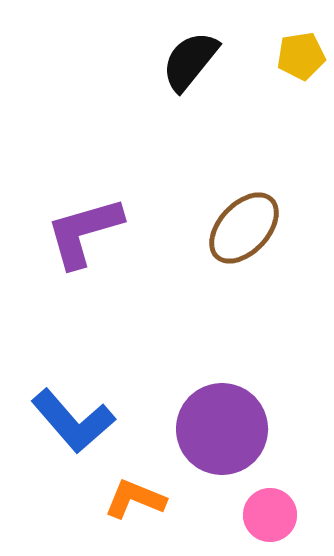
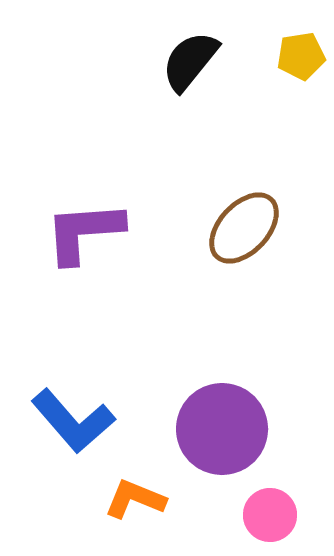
purple L-shape: rotated 12 degrees clockwise
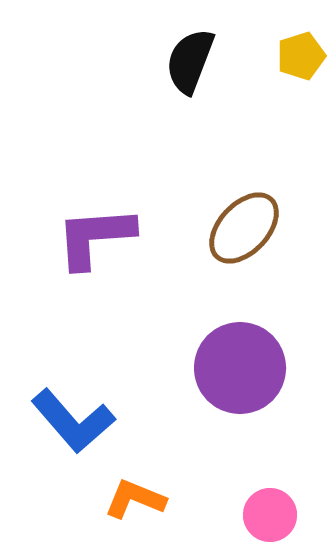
yellow pentagon: rotated 9 degrees counterclockwise
black semicircle: rotated 18 degrees counterclockwise
purple L-shape: moved 11 px right, 5 px down
purple circle: moved 18 px right, 61 px up
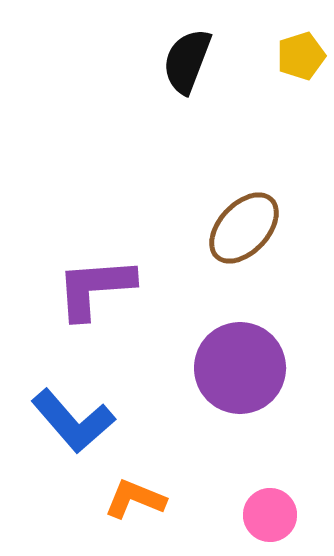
black semicircle: moved 3 px left
purple L-shape: moved 51 px down
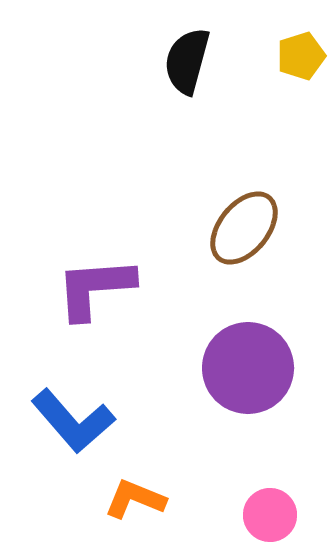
black semicircle: rotated 6 degrees counterclockwise
brown ellipse: rotated 4 degrees counterclockwise
purple circle: moved 8 px right
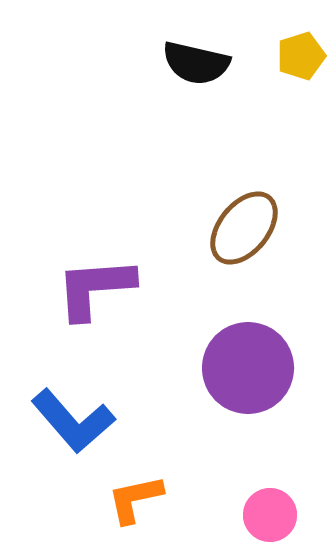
black semicircle: moved 9 px right, 2 px down; rotated 92 degrees counterclockwise
orange L-shape: rotated 34 degrees counterclockwise
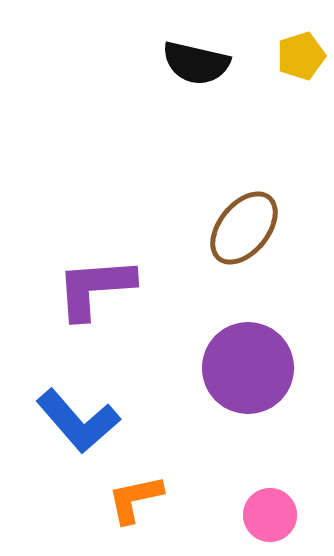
blue L-shape: moved 5 px right
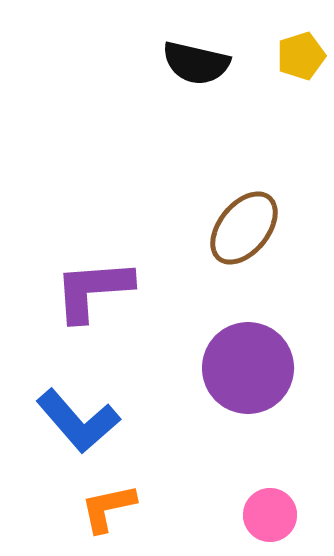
purple L-shape: moved 2 px left, 2 px down
orange L-shape: moved 27 px left, 9 px down
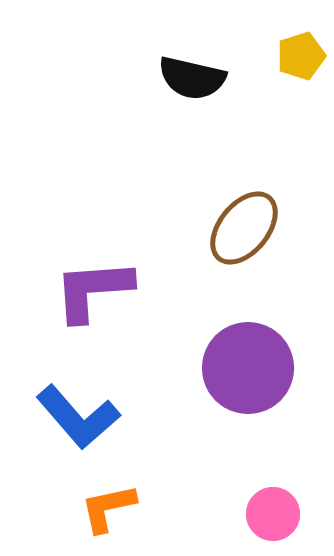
black semicircle: moved 4 px left, 15 px down
blue L-shape: moved 4 px up
pink circle: moved 3 px right, 1 px up
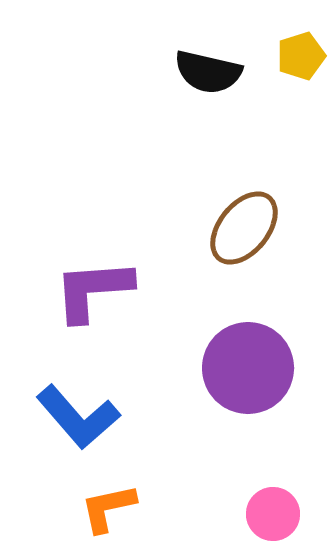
black semicircle: moved 16 px right, 6 px up
